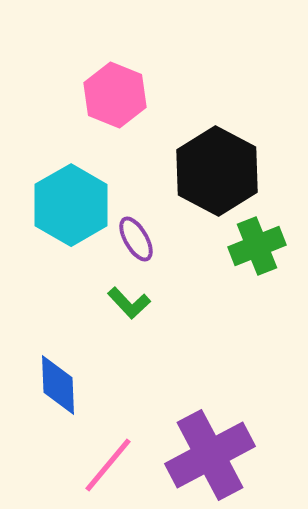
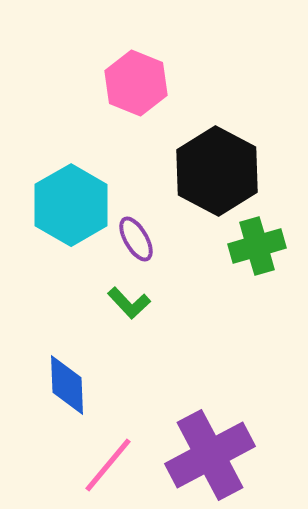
pink hexagon: moved 21 px right, 12 px up
green cross: rotated 6 degrees clockwise
blue diamond: moved 9 px right
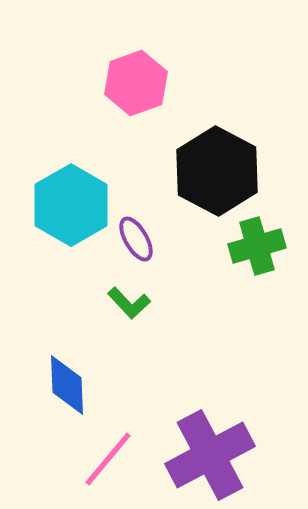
pink hexagon: rotated 18 degrees clockwise
pink line: moved 6 px up
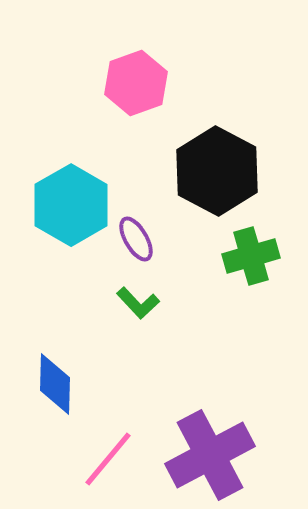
green cross: moved 6 px left, 10 px down
green L-shape: moved 9 px right
blue diamond: moved 12 px left, 1 px up; rotated 4 degrees clockwise
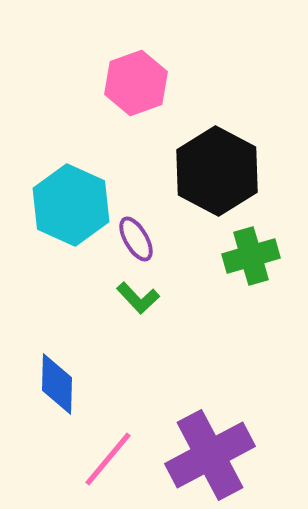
cyan hexagon: rotated 6 degrees counterclockwise
green L-shape: moved 5 px up
blue diamond: moved 2 px right
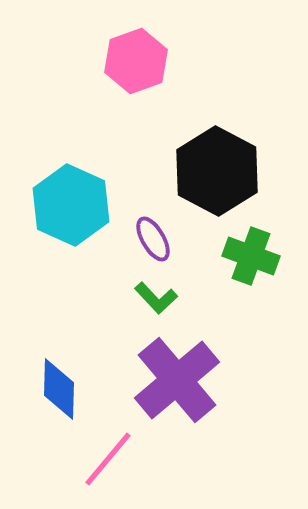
pink hexagon: moved 22 px up
purple ellipse: moved 17 px right
green cross: rotated 36 degrees clockwise
green L-shape: moved 18 px right
blue diamond: moved 2 px right, 5 px down
purple cross: moved 33 px left, 75 px up; rotated 12 degrees counterclockwise
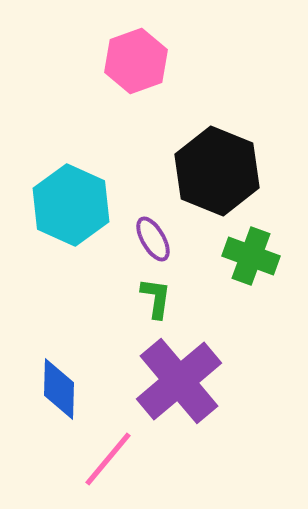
black hexagon: rotated 6 degrees counterclockwise
green L-shape: rotated 129 degrees counterclockwise
purple cross: moved 2 px right, 1 px down
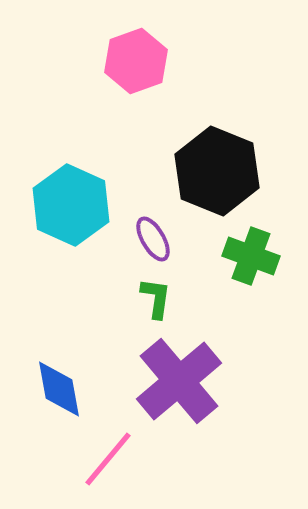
blue diamond: rotated 12 degrees counterclockwise
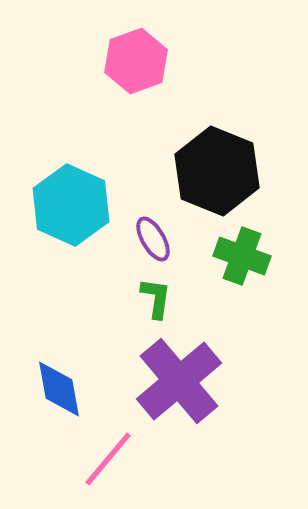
green cross: moved 9 px left
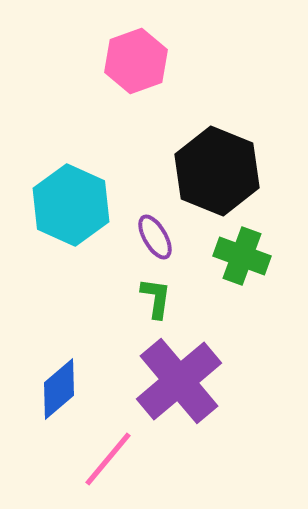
purple ellipse: moved 2 px right, 2 px up
blue diamond: rotated 60 degrees clockwise
